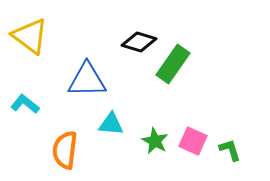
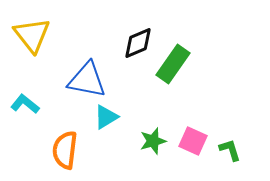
yellow triangle: moved 2 px right, 1 px up; rotated 15 degrees clockwise
black diamond: moved 1 px left, 1 px down; rotated 40 degrees counterclockwise
blue triangle: rotated 12 degrees clockwise
cyan triangle: moved 5 px left, 7 px up; rotated 36 degrees counterclockwise
green star: moved 2 px left; rotated 28 degrees clockwise
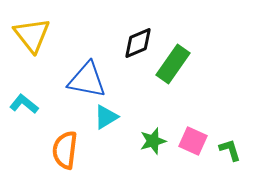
cyan L-shape: moved 1 px left
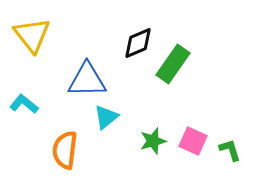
blue triangle: rotated 12 degrees counterclockwise
cyan triangle: rotated 8 degrees counterclockwise
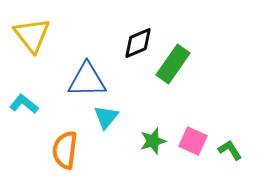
cyan triangle: rotated 12 degrees counterclockwise
green L-shape: rotated 15 degrees counterclockwise
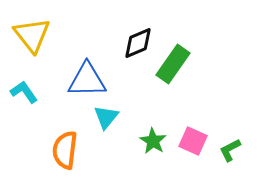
cyan L-shape: moved 12 px up; rotated 16 degrees clockwise
green star: rotated 24 degrees counterclockwise
green L-shape: rotated 85 degrees counterclockwise
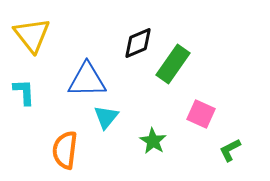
cyan L-shape: rotated 32 degrees clockwise
pink square: moved 8 px right, 27 px up
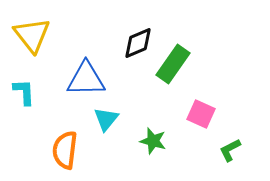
blue triangle: moved 1 px left, 1 px up
cyan triangle: moved 2 px down
green star: rotated 16 degrees counterclockwise
